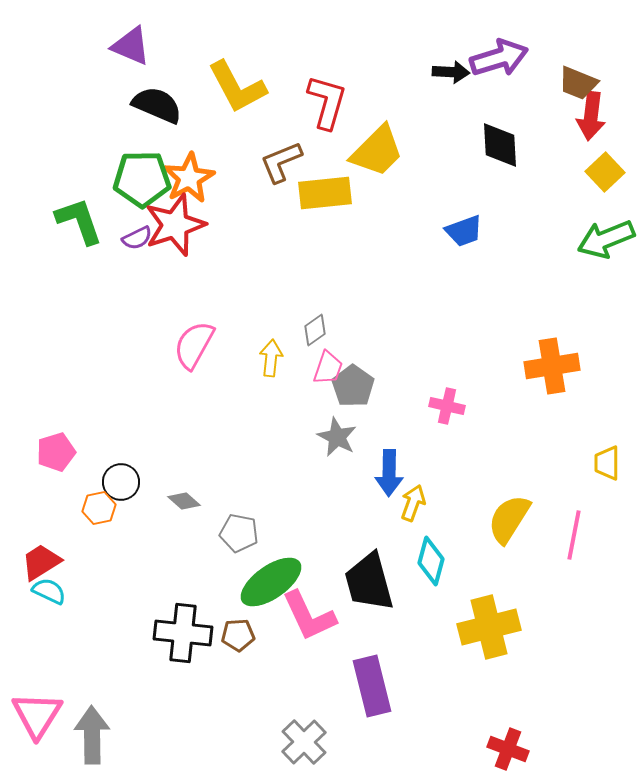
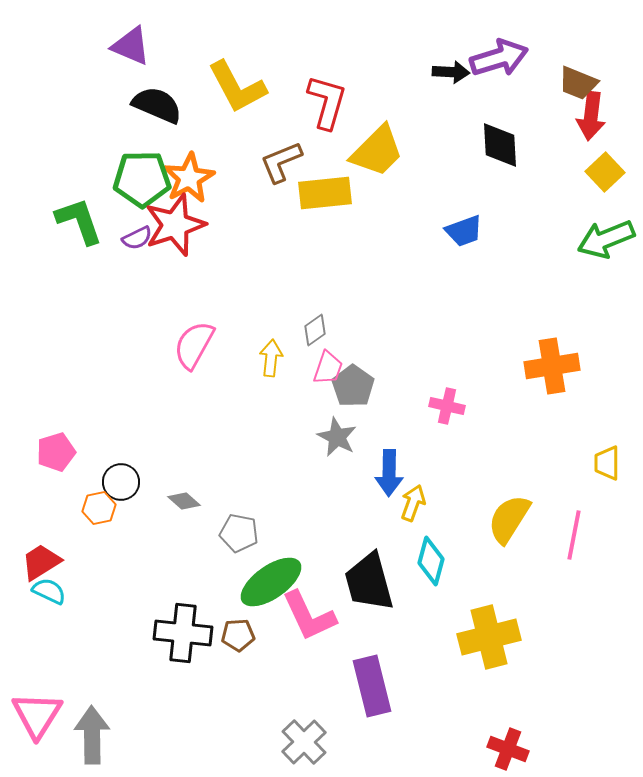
yellow cross at (489, 627): moved 10 px down
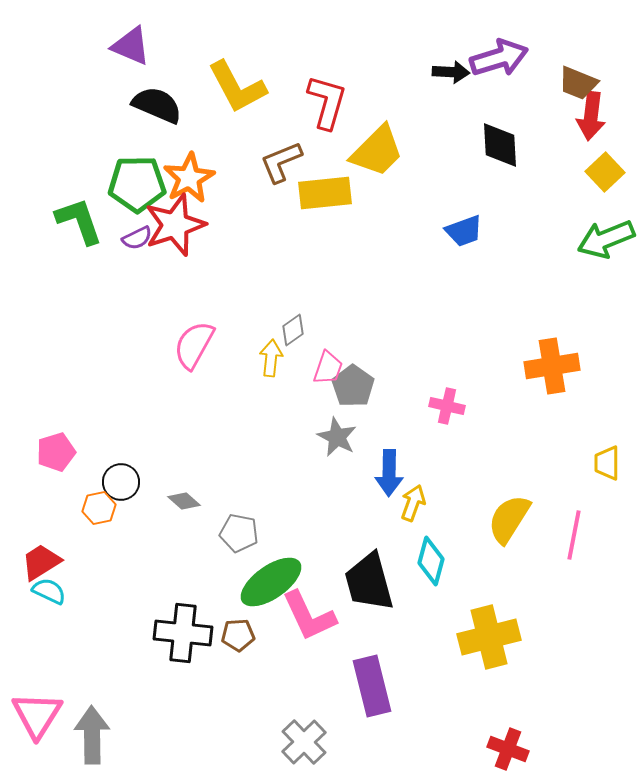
green pentagon at (142, 179): moved 5 px left, 5 px down
gray diamond at (315, 330): moved 22 px left
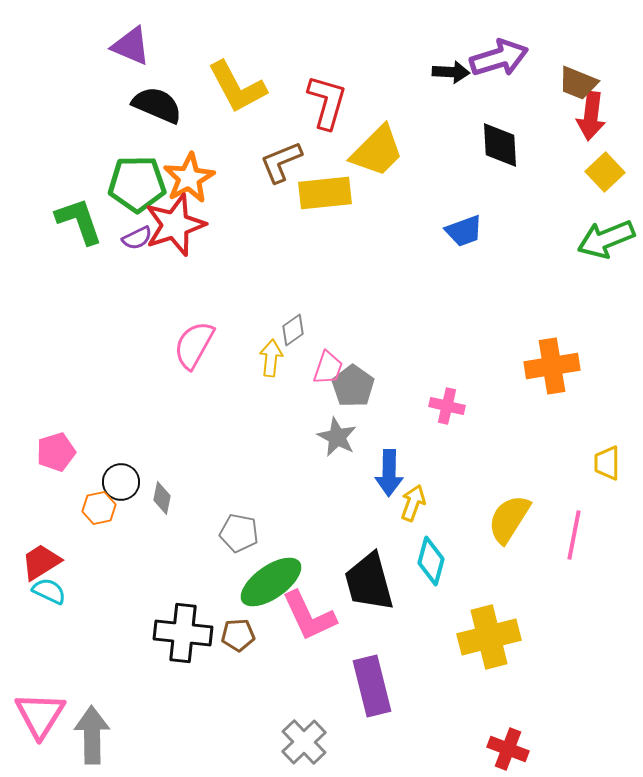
gray diamond at (184, 501): moved 22 px left, 3 px up; rotated 60 degrees clockwise
pink triangle at (37, 715): moved 3 px right
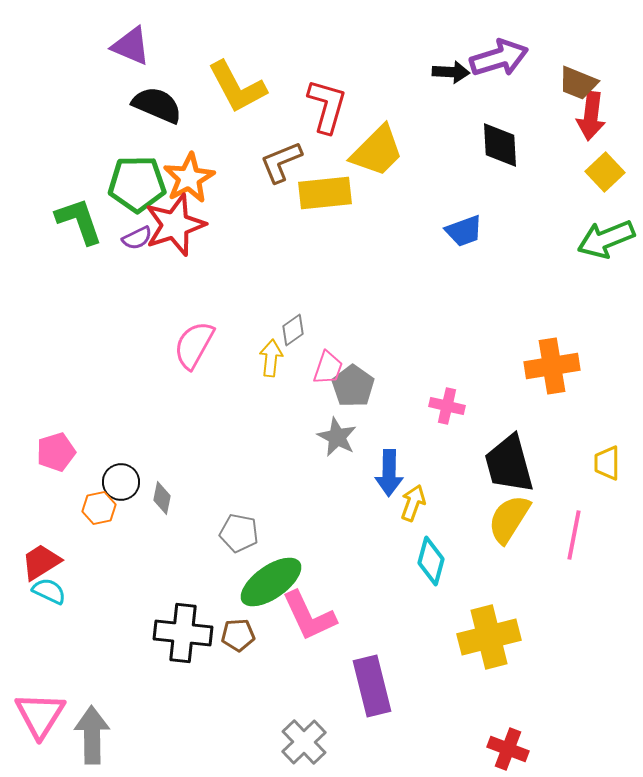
red L-shape at (327, 102): moved 4 px down
black trapezoid at (369, 582): moved 140 px right, 118 px up
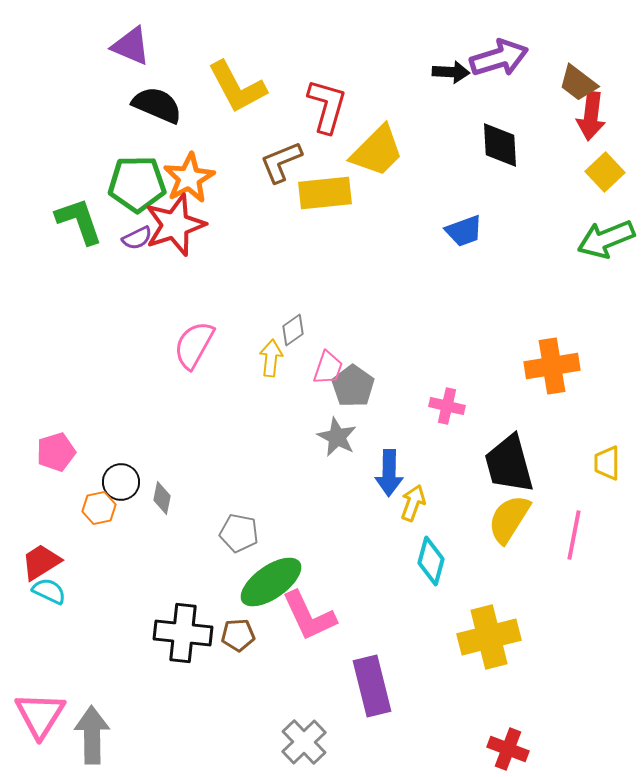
brown trapezoid at (578, 83): rotated 15 degrees clockwise
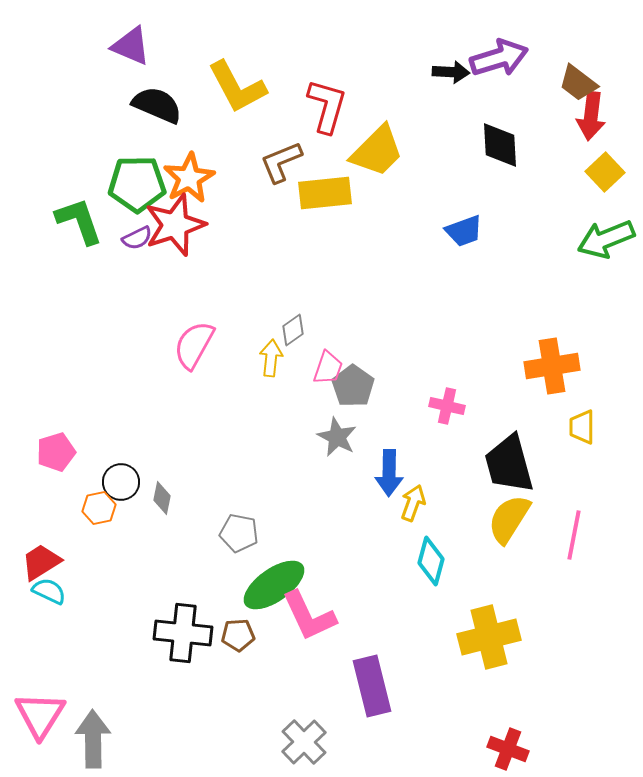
yellow trapezoid at (607, 463): moved 25 px left, 36 px up
green ellipse at (271, 582): moved 3 px right, 3 px down
gray arrow at (92, 735): moved 1 px right, 4 px down
